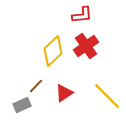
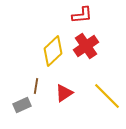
brown line: rotated 35 degrees counterclockwise
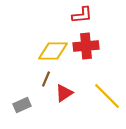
red cross: rotated 30 degrees clockwise
yellow diamond: rotated 44 degrees clockwise
brown line: moved 10 px right, 7 px up; rotated 14 degrees clockwise
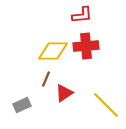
yellow line: moved 1 px left, 9 px down
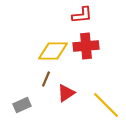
red triangle: moved 2 px right
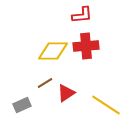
brown line: moved 1 px left, 4 px down; rotated 35 degrees clockwise
yellow line: rotated 12 degrees counterclockwise
